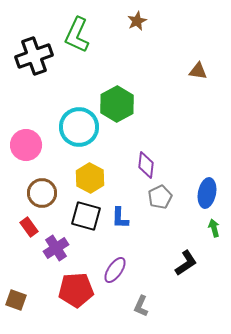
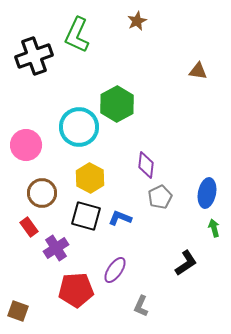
blue L-shape: rotated 110 degrees clockwise
brown square: moved 2 px right, 11 px down
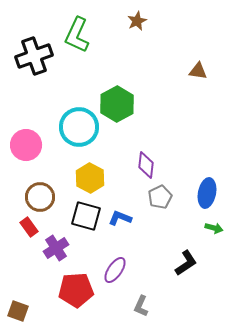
brown circle: moved 2 px left, 4 px down
green arrow: rotated 120 degrees clockwise
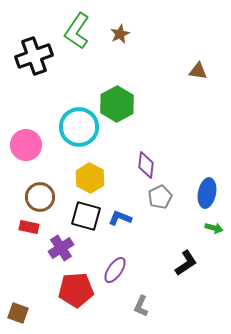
brown star: moved 17 px left, 13 px down
green L-shape: moved 4 px up; rotated 9 degrees clockwise
red rectangle: rotated 42 degrees counterclockwise
purple cross: moved 5 px right
brown square: moved 2 px down
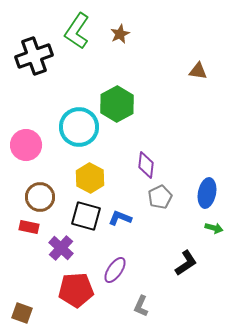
purple cross: rotated 15 degrees counterclockwise
brown square: moved 4 px right
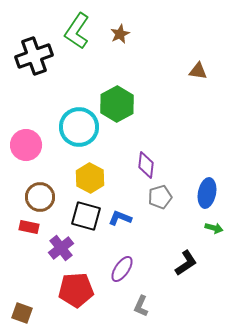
gray pentagon: rotated 10 degrees clockwise
purple cross: rotated 10 degrees clockwise
purple ellipse: moved 7 px right, 1 px up
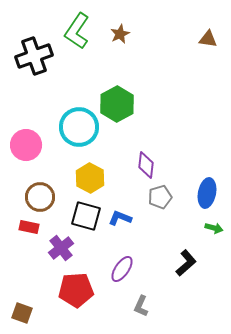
brown triangle: moved 10 px right, 32 px up
black L-shape: rotated 8 degrees counterclockwise
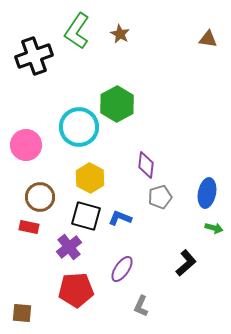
brown star: rotated 18 degrees counterclockwise
purple cross: moved 8 px right, 1 px up
brown square: rotated 15 degrees counterclockwise
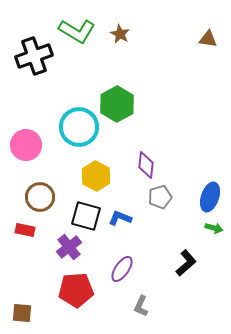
green L-shape: rotated 93 degrees counterclockwise
yellow hexagon: moved 6 px right, 2 px up
blue ellipse: moved 3 px right, 4 px down; rotated 8 degrees clockwise
red rectangle: moved 4 px left, 3 px down
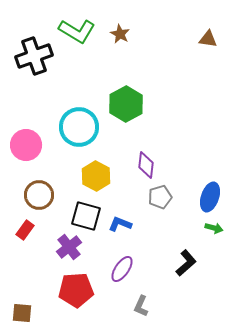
green hexagon: moved 9 px right
brown circle: moved 1 px left, 2 px up
blue L-shape: moved 6 px down
red rectangle: rotated 66 degrees counterclockwise
